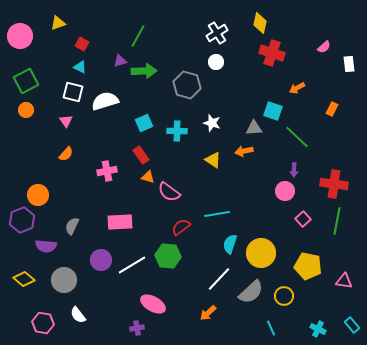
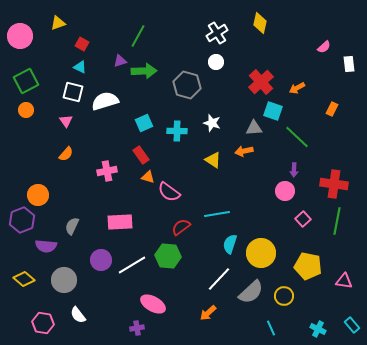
red cross at (272, 53): moved 11 px left, 29 px down; rotated 30 degrees clockwise
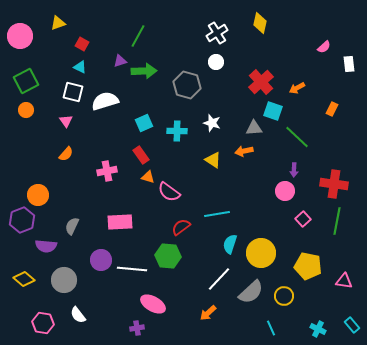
white line at (132, 265): moved 4 px down; rotated 36 degrees clockwise
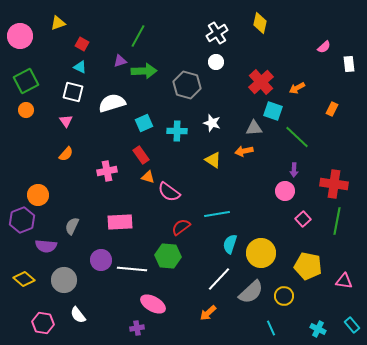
white semicircle at (105, 101): moved 7 px right, 2 px down
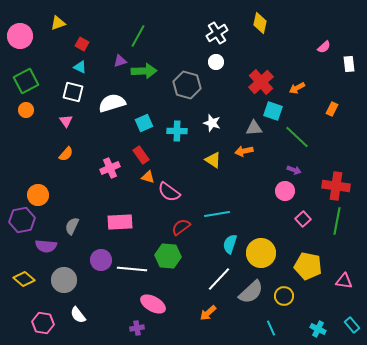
purple arrow at (294, 170): rotated 72 degrees counterclockwise
pink cross at (107, 171): moved 3 px right, 3 px up; rotated 12 degrees counterclockwise
red cross at (334, 184): moved 2 px right, 2 px down
purple hexagon at (22, 220): rotated 10 degrees clockwise
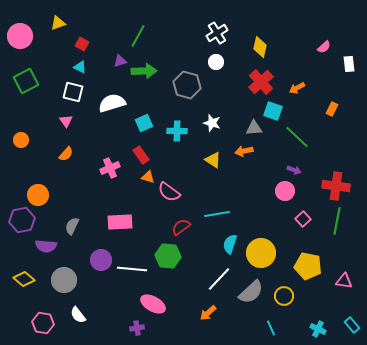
yellow diamond at (260, 23): moved 24 px down
orange circle at (26, 110): moved 5 px left, 30 px down
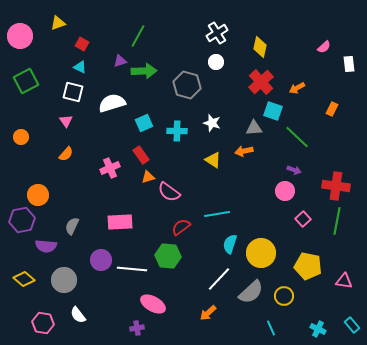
orange circle at (21, 140): moved 3 px up
orange triangle at (148, 177): rotated 32 degrees counterclockwise
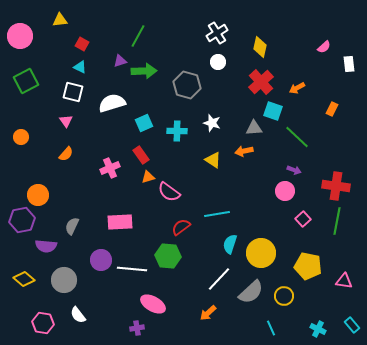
yellow triangle at (58, 23): moved 2 px right, 3 px up; rotated 14 degrees clockwise
white circle at (216, 62): moved 2 px right
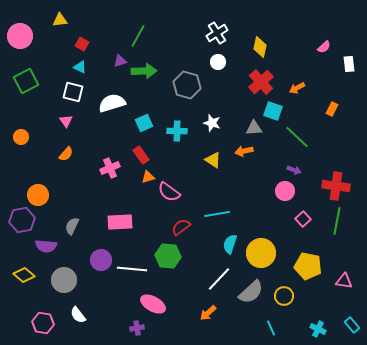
yellow diamond at (24, 279): moved 4 px up
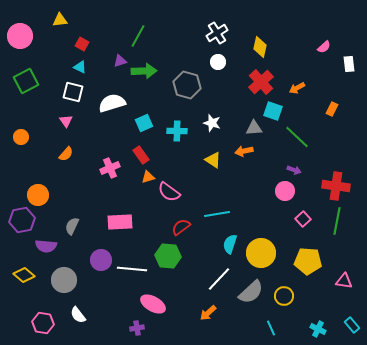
yellow pentagon at (308, 266): moved 5 px up; rotated 8 degrees counterclockwise
